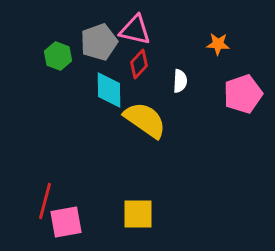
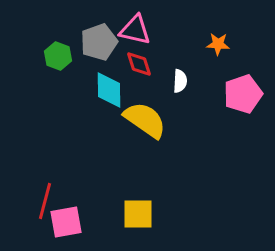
red diamond: rotated 60 degrees counterclockwise
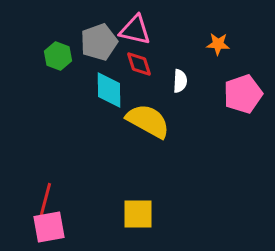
yellow semicircle: moved 3 px right, 1 px down; rotated 6 degrees counterclockwise
pink square: moved 17 px left, 5 px down
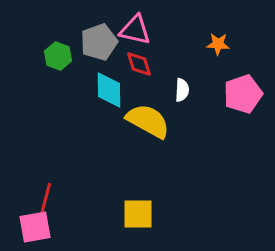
white semicircle: moved 2 px right, 9 px down
pink square: moved 14 px left
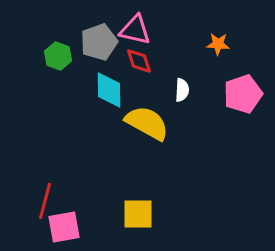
red diamond: moved 3 px up
yellow semicircle: moved 1 px left, 2 px down
pink square: moved 29 px right
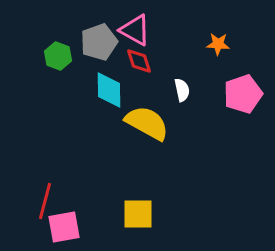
pink triangle: rotated 16 degrees clockwise
white semicircle: rotated 15 degrees counterclockwise
